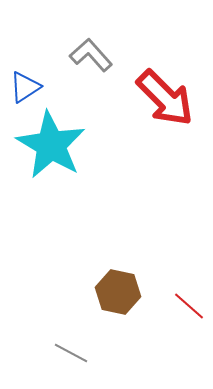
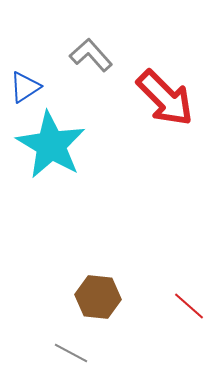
brown hexagon: moved 20 px left, 5 px down; rotated 6 degrees counterclockwise
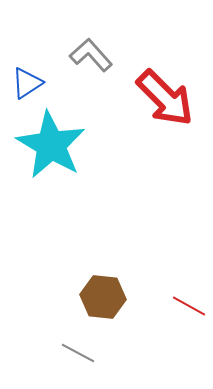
blue triangle: moved 2 px right, 4 px up
brown hexagon: moved 5 px right
red line: rotated 12 degrees counterclockwise
gray line: moved 7 px right
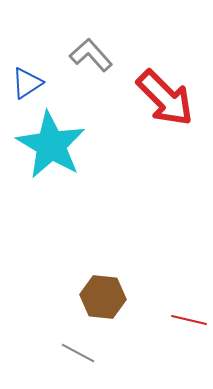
red line: moved 14 px down; rotated 16 degrees counterclockwise
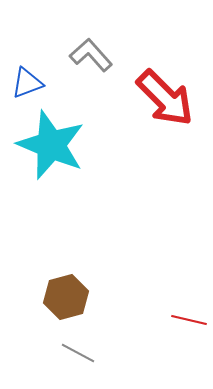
blue triangle: rotated 12 degrees clockwise
cyan star: rotated 8 degrees counterclockwise
brown hexagon: moved 37 px left; rotated 21 degrees counterclockwise
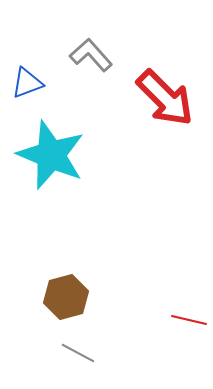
cyan star: moved 10 px down
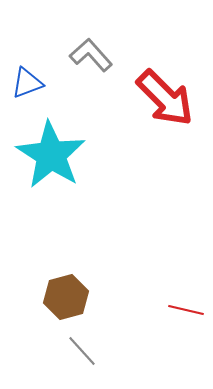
cyan star: rotated 10 degrees clockwise
red line: moved 3 px left, 10 px up
gray line: moved 4 px right, 2 px up; rotated 20 degrees clockwise
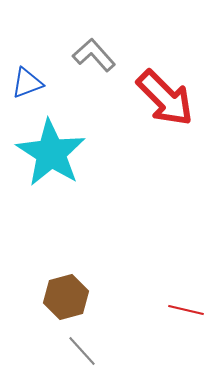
gray L-shape: moved 3 px right
cyan star: moved 2 px up
